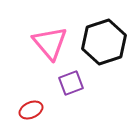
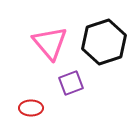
red ellipse: moved 2 px up; rotated 25 degrees clockwise
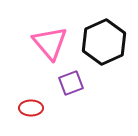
black hexagon: rotated 6 degrees counterclockwise
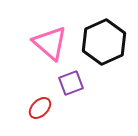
pink triangle: rotated 9 degrees counterclockwise
red ellipse: moved 9 px right; rotated 45 degrees counterclockwise
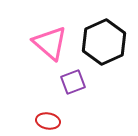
purple square: moved 2 px right, 1 px up
red ellipse: moved 8 px right, 13 px down; rotated 55 degrees clockwise
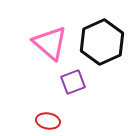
black hexagon: moved 2 px left
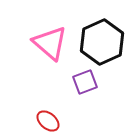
purple square: moved 12 px right
red ellipse: rotated 30 degrees clockwise
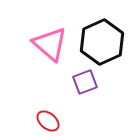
pink triangle: moved 1 px down
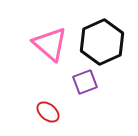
red ellipse: moved 9 px up
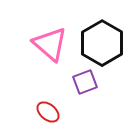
black hexagon: moved 1 px down; rotated 6 degrees counterclockwise
